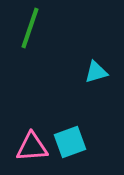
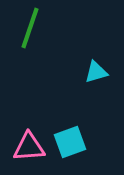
pink triangle: moved 3 px left
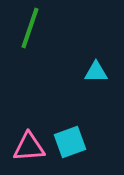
cyan triangle: rotated 15 degrees clockwise
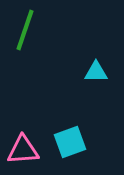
green line: moved 5 px left, 2 px down
pink triangle: moved 6 px left, 3 px down
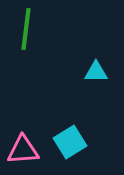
green line: moved 1 px right, 1 px up; rotated 12 degrees counterclockwise
cyan square: rotated 12 degrees counterclockwise
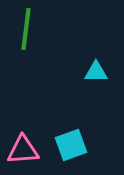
cyan square: moved 1 px right, 3 px down; rotated 12 degrees clockwise
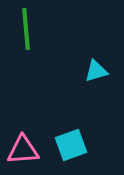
green line: rotated 12 degrees counterclockwise
cyan triangle: moved 1 px up; rotated 15 degrees counterclockwise
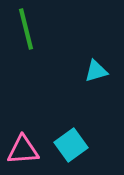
green line: rotated 9 degrees counterclockwise
cyan square: rotated 16 degrees counterclockwise
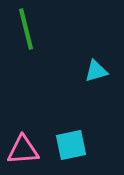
cyan square: rotated 24 degrees clockwise
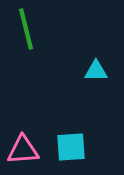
cyan triangle: rotated 15 degrees clockwise
cyan square: moved 2 px down; rotated 8 degrees clockwise
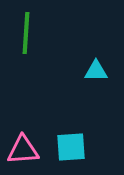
green line: moved 4 px down; rotated 18 degrees clockwise
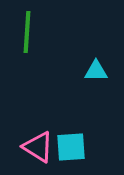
green line: moved 1 px right, 1 px up
pink triangle: moved 15 px right, 3 px up; rotated 36 degrees clockwise
